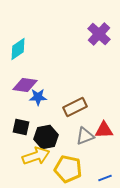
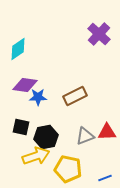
brown rectangle: moved 11 px up
red triangle: moved 3 px right, 2 px down
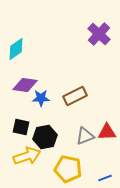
cyan diamond: moved 2 px left
blue star: moved 3 px right, 1 px down
black hexagon: moved 1 px left
yellow arrow: moved 9 px left
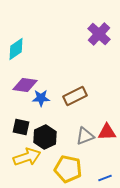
black hexagon: rotated 15 degrees counterclockwise
yellow arrow: moved 1 px down
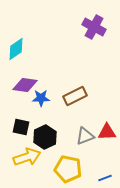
purple cross: moved 5 px left, 7 px up; rotated 15 degrees counterclockwise
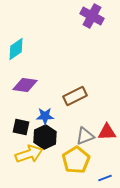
purple cross: moved 2 px left, 11 px up
blue star: moved 4 px right, 18 px down
yellow arrow: moved 2 px right, 3 px up
yellow pentagon: moved 8 px right, 9 px up; rotated 28 degrees clockwise
